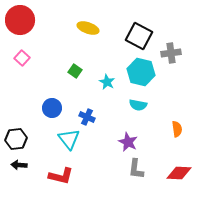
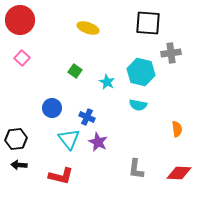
black square: moved 9 px right, 13 px up; rotated 24 degrees counterclockwise
purple star: moved 30 px left
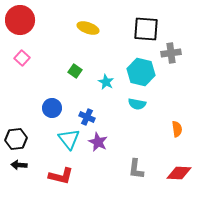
black square: moved 2 px left, 6 px down
cyan star: moved 1 px left
cyan semicircle: moved 1 px left, 1 px up
